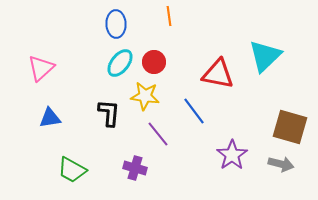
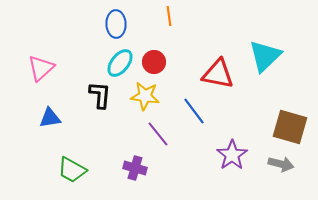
black L-shape: moved 9 px left, 18 px up
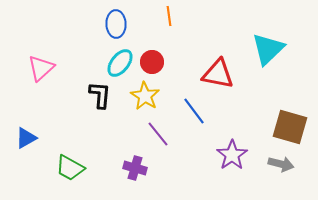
cyan triangle: moved 3 px right, 7 px up
red circle: moved 2 px left
yellow star: rotated 24 degrees clockwise
blue triangle: moved 24 px left, 20 px down; rotated 20 degrees counterclockwise
green trapezoid: moved 2 px left, 2 px up
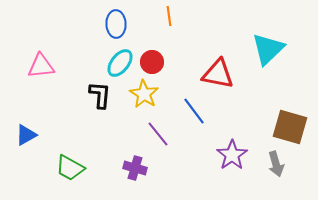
pink triangle: moved 2 px up; rotated 36 degrees clockwise
yellow star: moved 1 px left, 2 px up
blue triangle: moved 3 px up
gray arrow: moved 5 px left; rotated 60 degrees clockwise
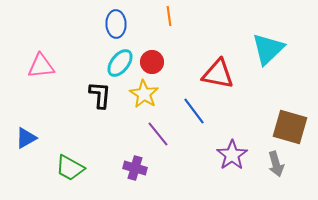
blue triangle: moved 3 px down
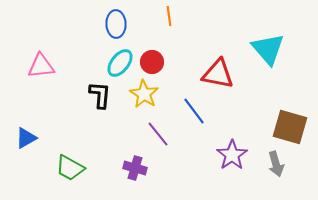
cyan triangle: rotated 27 degrees counterclockwise
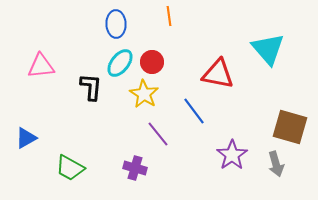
black L-shape: moved 9 px left, 8 px up
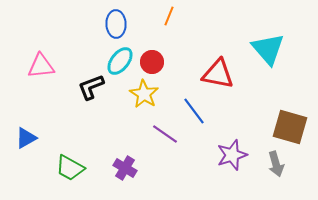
orange line: rotated 30 degrees clockwise
cyan ellipse: moved 2 px up
black L-shape: rotated 116 degrees counterclockwise
purple line: moved 7 px right; rotated 16 degrees counterclockwise
purple star: rotated 16 degrees clockwise
purple cross: moved 10 px left; rotated 15 degrees clockwise
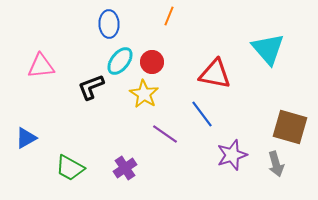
blue ellipse: moved 7 px left
red triangle: moved 3 px left
blue line: moved 8 px right, 3 px down
purple cross: rotated 25 degrees clockwise
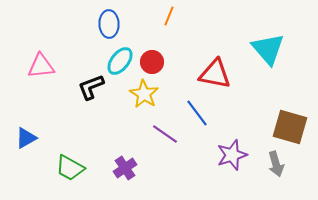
blue line: moved 5 px left, 1 px up
